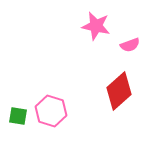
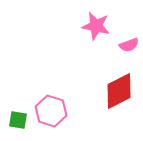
pink semicircle: moved 1 px left
red diamond: rotated 15 degrees clockwise
green square: moved 4 px down
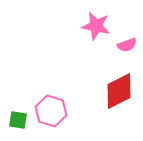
pink semicircle: moved 2 px left
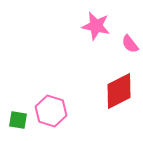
pink semicircle: moved 3 px right, 1 px up; rotated 72 degrees clockwise
